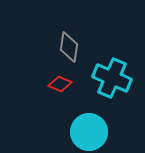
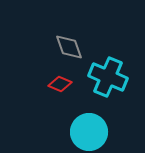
gray diamond: rotated 28 degrees counterclockwise
cyan cross: moved 4 px left, 1 px up
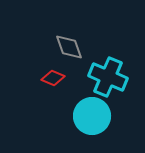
red diamond: moved 7 px left, 6 px up
cyan circle: moved 3 px right, 16 px up
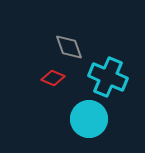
cyan circle: moved 3 px left, 3 px down
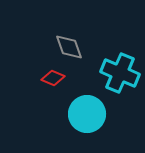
cyan cross: moved 12 px right, 4 px up
cyan circle: moved 2 px left, 5 px up
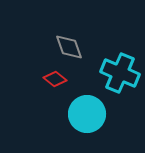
red diamond: moved 2 px right, 1 px down; rotated 15 degrees clockwise
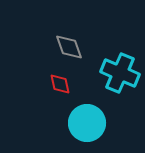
red diamond: moved 5 px right, 5 px down; rotated 40 degrees clockwise
cyan circle: moved 9 px down
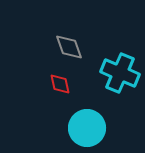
cyan circle: moved 5 px down
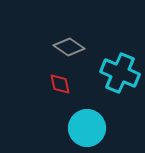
gray diamond: rotated 36 degrees counterclockwise
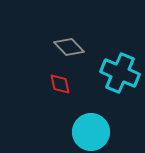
gray diamond: rotated 12 degrees clockwise
cyan circle: moved 4 px right, 4 px down
